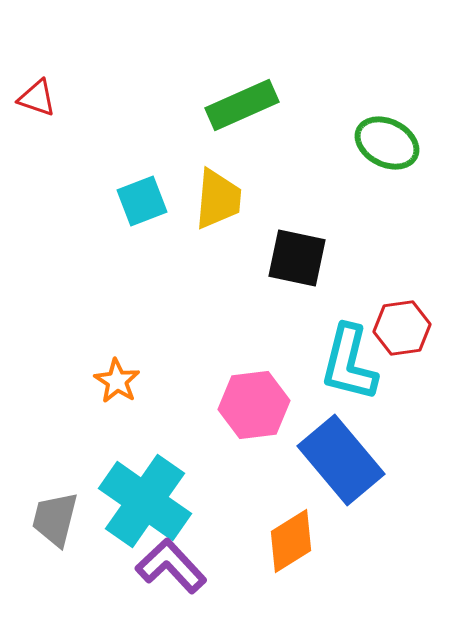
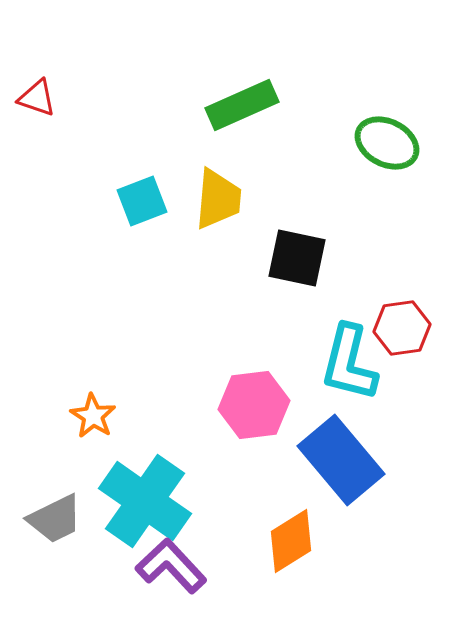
orange star: moved 24 px left, 35 px down
gray trapezoid: rotated 130 degrees counterclockwise
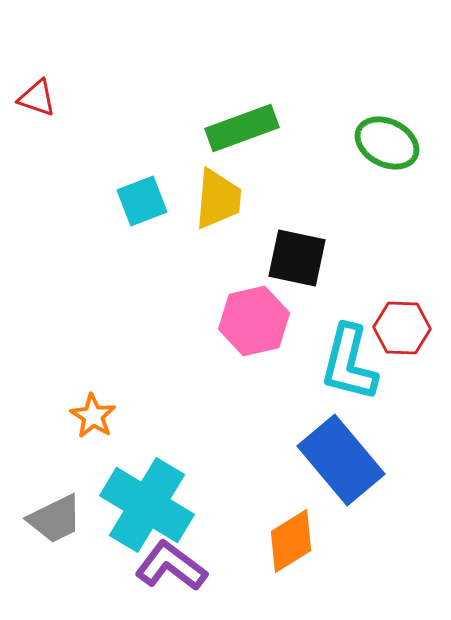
green rectangle: moved 23 px down; rotated 4 degrees clockwise
red hexagon: rotated 10 degrees clockwise
pink hexagon: moved 84 px up; rotated 6 degrees counterclockwise
cyan cross: moved 2 px right, 4 px down; rotated 4 degrees counterclockwise
purple L-shape: rotated 10 degrees counterclockwise
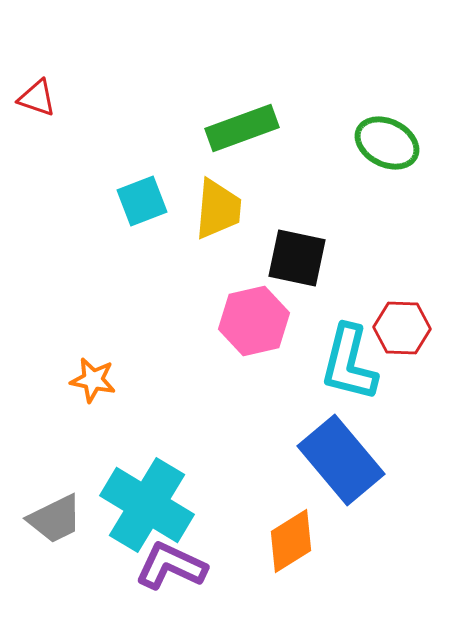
yellow trapezoid: moved 10 px down
orange star: moved 36 px up; rotated 21 degrees counterclockwise
purple L-shape: rotated 12 degrees counterclockwise
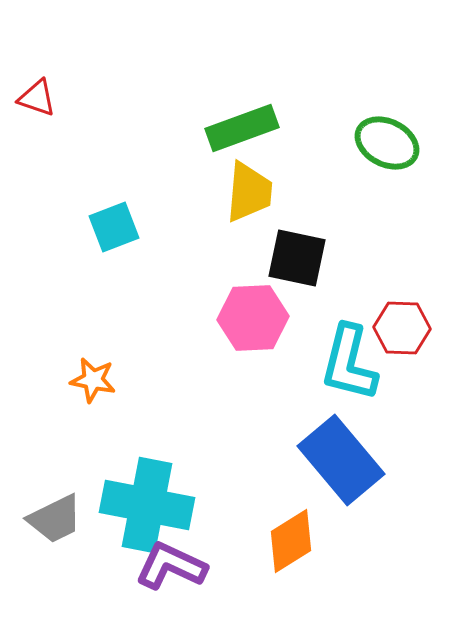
cyan square: moved 28 px left, 26 px down
yellow trapezoid: moved 31 px right, 17 px up
pink hexagon: moved 1 px left, 3 px up; rotated 10 degrees clockwise
cyan cross: rotated 20 degrees counterclockwise
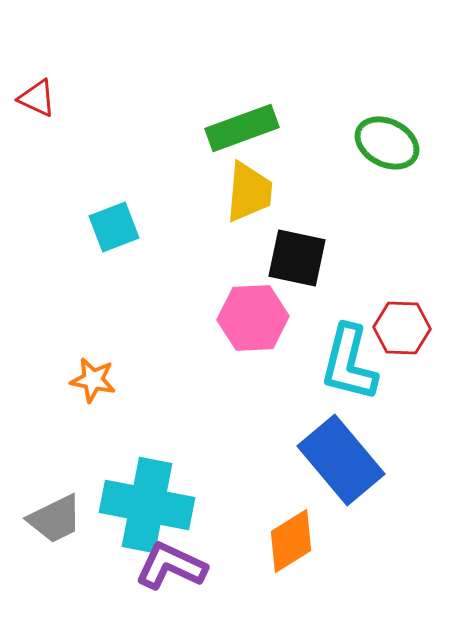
red triangle: rotated 6 degrees clockwise
